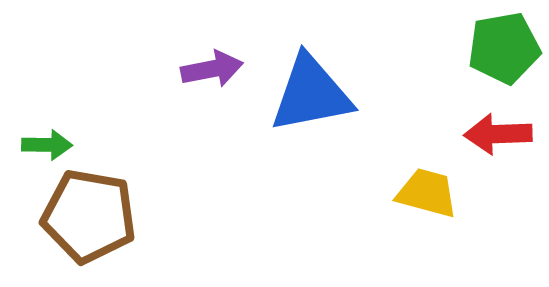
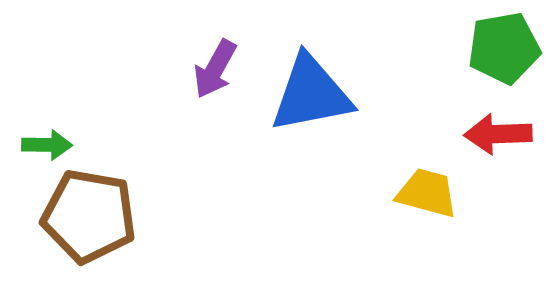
purple arrow: moved 3 px right; rotated 130 degrees clockwise
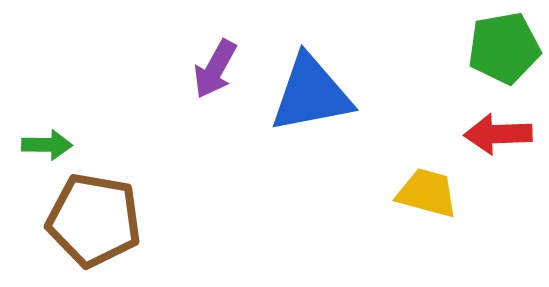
brown pentagon: moved 5 px right, 4 px down
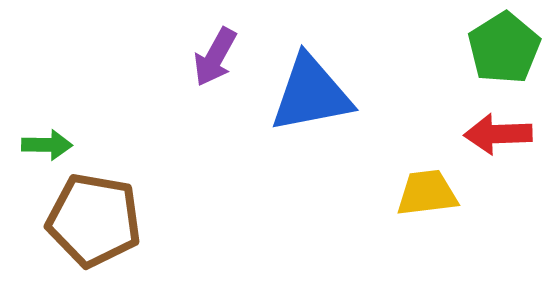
green pentagon: rotated 22 degrees counterclockwise
purple arrow: moved 12 px up
yellow trapezoid: rotated 22 degrees counterclockwise
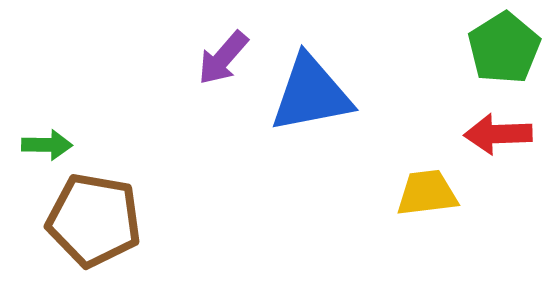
purple arrow: moved 8 px right, 1 px down; rotated 12 degrees clockwise
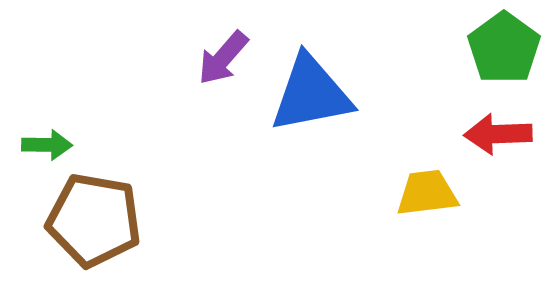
green pentagon: rotated 4 degrees counterclockwise
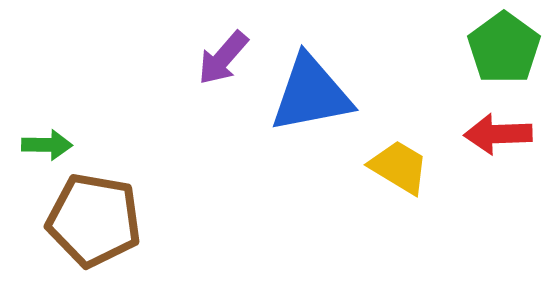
yellow trapezoid: moved 28 px left, 26 px up; rotated 38 degrees clockwise
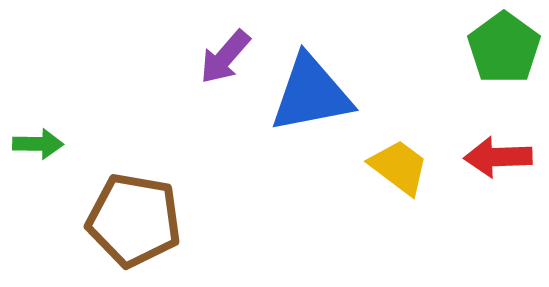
purple arrow: moved 2 px right, 1 px up
red arrow: moved 23 px down
green arrow: moved 9 px left, 1 px up
yellow trapezoid: rotated 6 degrees clockwise
brown pentagon: moved 40 px right
